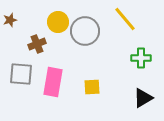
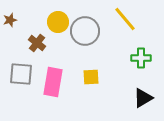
brown cross: moved 1 px up; rotated 30 degrees counterclockwise
yellow square: moved 1 px left, 10 px up
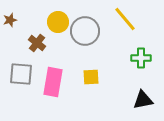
black triangle: moved 2 px down; rotated 20 degrees clockwise
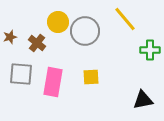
brown star: moved 17 px down
green cross: moved 9 px right, 8 px up
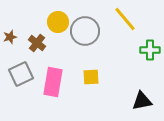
gray square: rotated 30 degrees counterclockwise
black triangle: moved 1 px left, 1 px down
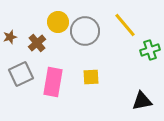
yellow line: moved 6 px down
brown cross: rotated 12 degrees clockwise
green cross: rotated 18 degrees counterclockwise
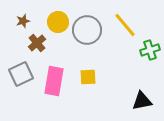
gray circle: moved 2 px right, 1 px up
brown star: moved 13 px right, 16 px up
yellow square: moved 3 px left
pink rectangle: moved 1 px right, 1 px up
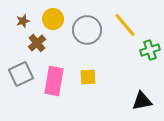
yellow circle: moved 5 px left, 3 px up
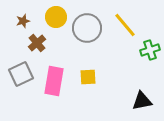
yellow circle: moved 3 px right, 2 px up
gray circle: moved 2 px up
